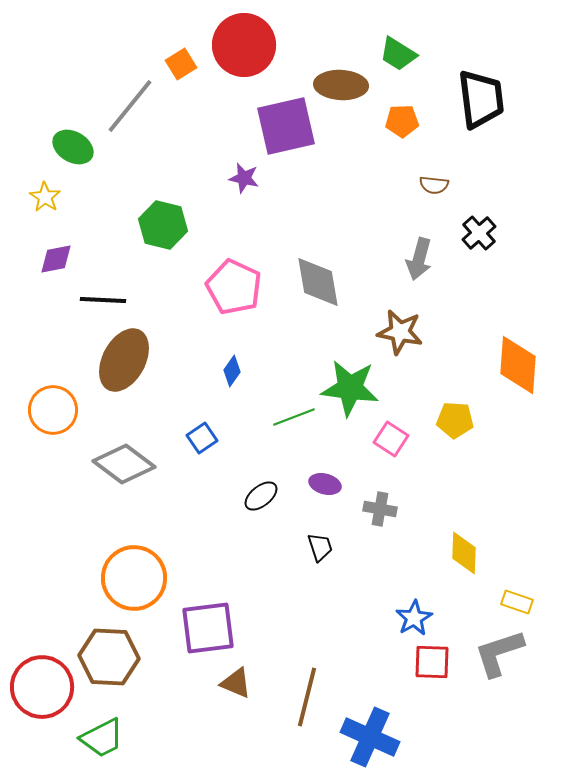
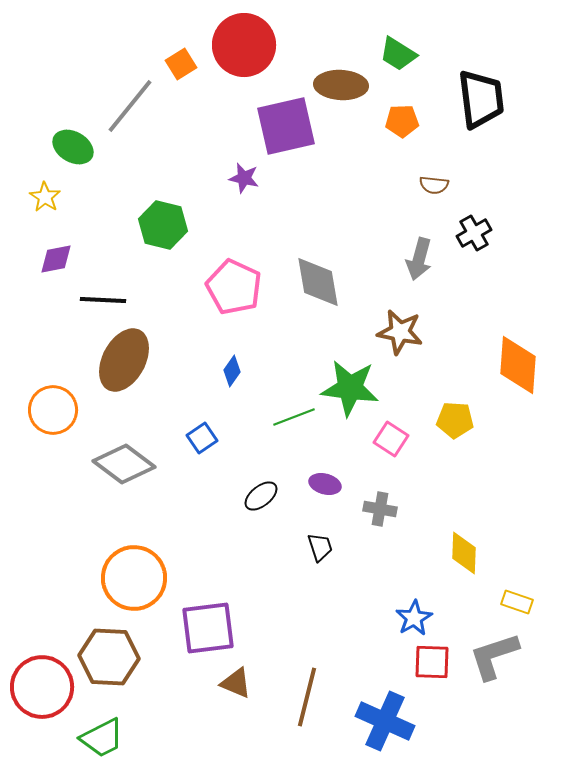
black cross at (479, 233): moved 5 px left; rotated 12 degrees clockwise
gray L-shape at (499, 653): moved 5 px left, 3 px down
blue cross at (370, 737): moved 15 px right, 16 px up
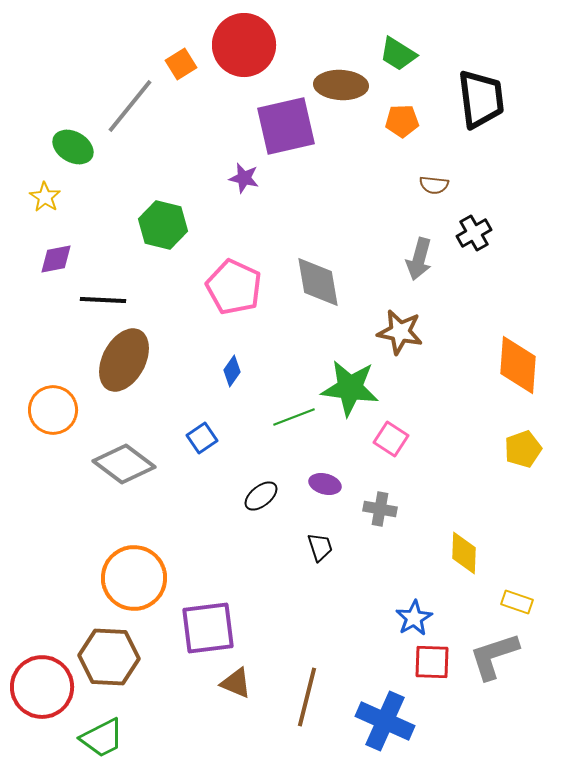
yellow pentagon at (455, 420): moved 68 px right, 29 px down; rotated 24 degrees counterclockwise
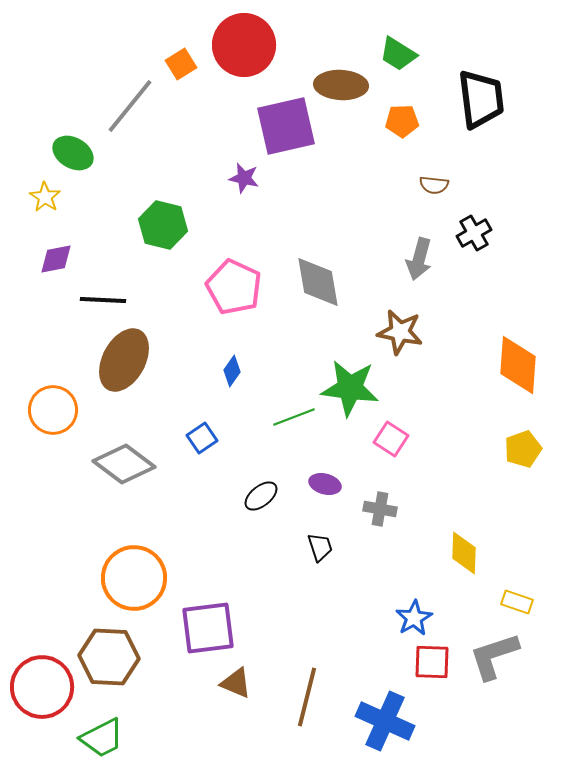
green ellipse at (73, 147): moved 6 px down
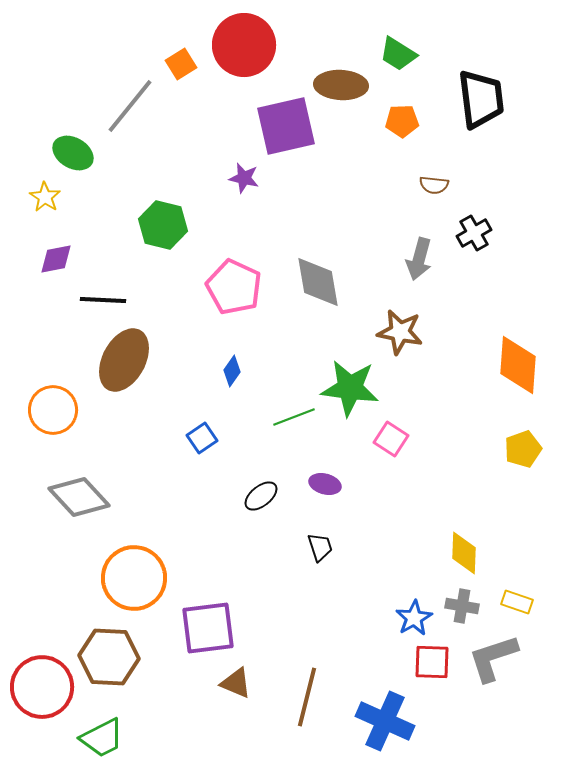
gray diamond at (124, 464): moved 45 px left, 33 px down; rotated 10 degrees clockwise
gray cross at (380, 509): moved 82 px right, 97 px down
gray L-shape at (494, 656): moved 1 px left, 2 px down
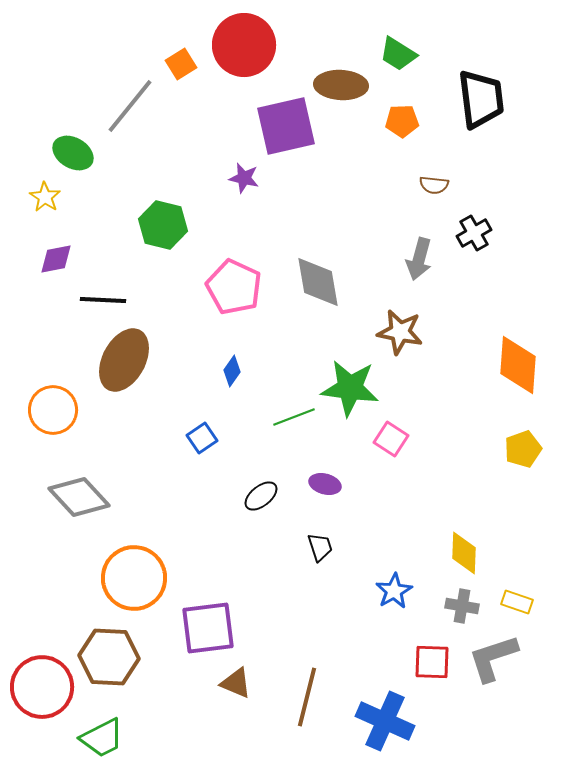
blue star at (414, 618): moved 20 px left, 27 px up
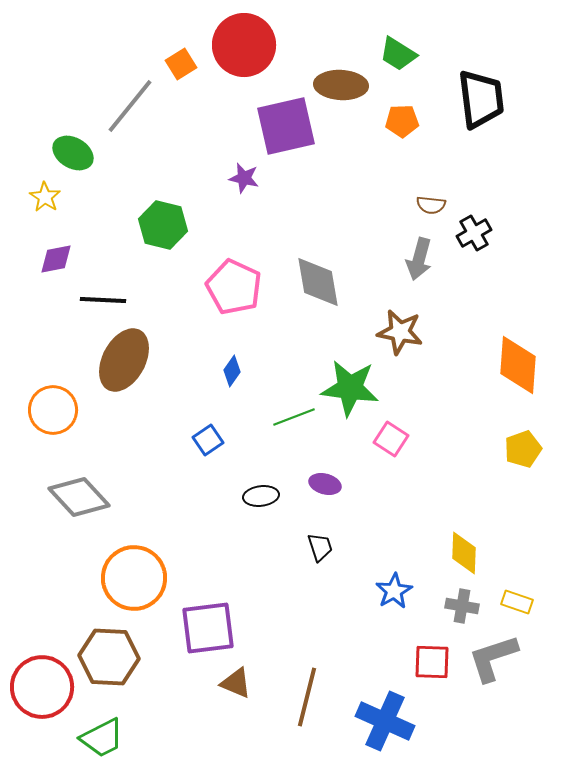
brown semicircle at (434, 185): moved 3 px left, 20 px down
blue square at (202, 438): moved 6 px right, 2 px down
black ellipse at (261, 496): rotated 32 degrees clockwise
